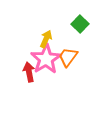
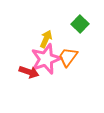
pink star: rotated 12 degrees clockwise
red arrow: rotated 120 degrees clockwise
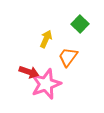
pink star: moved 25 px down
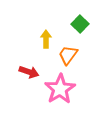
yellow arrow: rotated 24 degrees counterclockwise
orange trapezoid: moved 2 px up
pink star: moved 14 px right, 5 px down; rotated 12 degrees counterclockwise
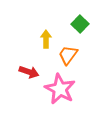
pink star: rotated 12 degrees counterclockwise
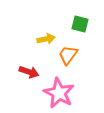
green square: rotated 30 degrees counterclockwise
yellow arrow: rotated 78 degrees clockwise
pink star: moved 1 px left, 4 px down
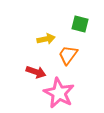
red arrow: moved 7 px right
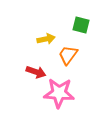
green square: moved 1 px right, 1 px down
pink star: rotated 24 degrees counterclockwise
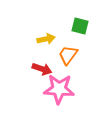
green square: moved 1 px left, 1 px down
red arrow: moved 6 px right, 3 px up
pink star: moved 4 px up
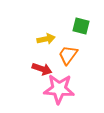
green square: moved 1 px right
